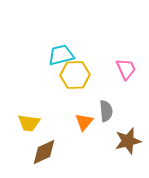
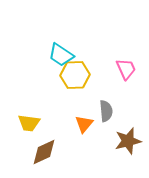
cyan trapezoid: rotated 132 degrees counterclockwise
orange triangle: moved 2 px down
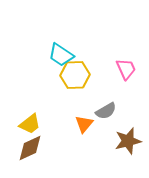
gray semicircle: rotated 65 degrees clockwise
yellow trapezoid: moved 1 px right, 1 px down; rotated 45 degrees counterclockwise
brown diamond: moved 14 px left, 4 px up
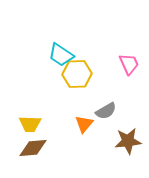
pink trapezoid: moved 3 px right, 5 px up
yellow hexagon: moved 2 px right, 1 px up
yellow trapezoid: rotated 40 degrees clockwise
brown star: rotated 8 degrees clockwise
brown diamond: moved 3 px right; rotated 20 degrees clockwise
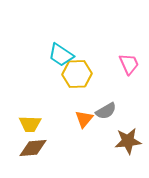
orange triangle: moved 5 px up
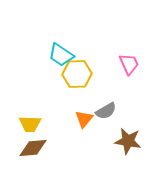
brown star: rotated 16 degrees clockwise
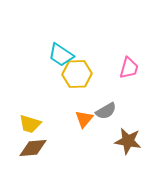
pink trapezoid: moved 4 px down; rotated 40 degrees clockwise
yellow trapezoid: rotated 15 degrees clockwise
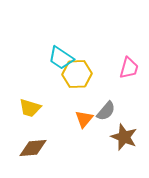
cyan trapezoid: moved 3 px down
gray semicircle: rotated 20 degrees counterclockwise
yellow trapezoid: moved 16 px up
brown star: moved 4 px left, 4 px up; rotated 12 degrees clockwise
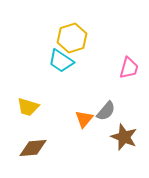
cyan trapezoid: moved 3 px down
yellow hexagon: moved 5 px left, 36 px up; rotated 16 degrees counterclockwise
yellow trapezoid: moved 2 px left, 1 px up
